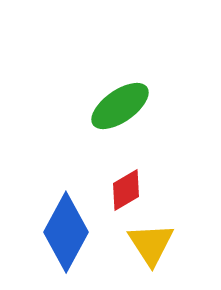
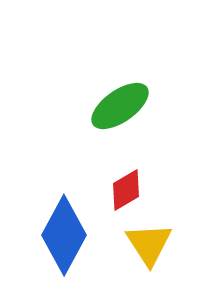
blue diamond: moved 2 px left, 3 px down
yellow triangle: moved 2 px left
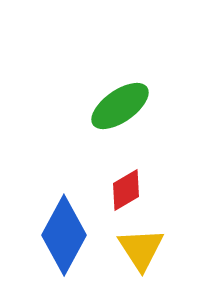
yellow triangle: moved 8 px left, 5 px down
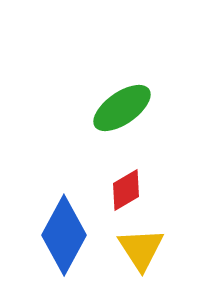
green ellipse: moved 2 px right, 2 px down
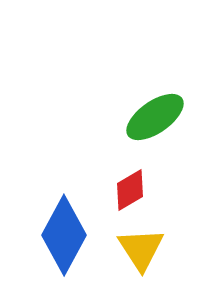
green ellipse: moved 33 px right, 9 px down
red diamond: moved 4 px right
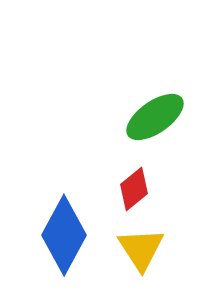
red diamond: moved 4 px right, 1 px up; rotated 9 degrees counterclockwise
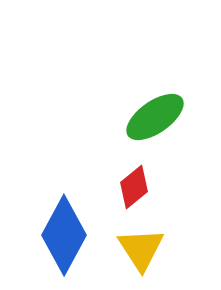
red diamond: moved 2 px up
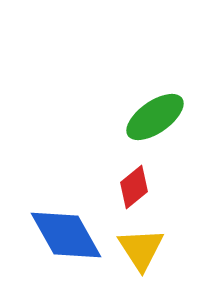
blue diamond: moved 2 px right; rotated 58 degrees counterclockwise
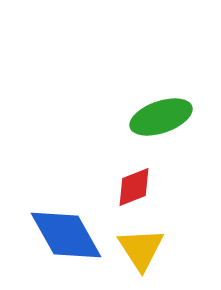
green ellipse: moved 6 px right; rotated 16 degrees clockwise
red diamond: rotated 18 degrees clockwise
